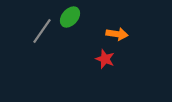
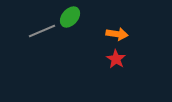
gray line: rotated 32 degrees clockwise
red star: moved 11 px right; rotated 12 degrees clockwise
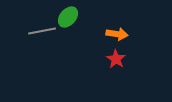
green ellipse: moved 2 px left
gray line: rotated 12 degrees clockwise
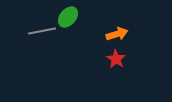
orange arrow: rotated 25 degrees counterclockwise
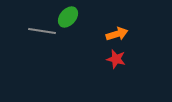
gray line: rotated 20 degrees clockwise
red star: rotated 18 degrees counterclockwise
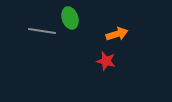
green ellipse: moved 2 px right, 1 px down; rotated 60 degrees counterclockwise
red star: moved 10 px left, 2 px down
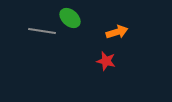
green ellipse: rotated 30 degrees counterclockwise
orange arrow: moved 2 px up
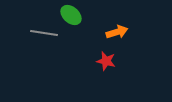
green ellipse: moved 1 px right, 3 px up
gray line: moved 2 px right, 2 px down
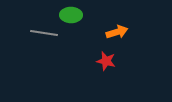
green ellipse: rotated 40 degrees counterclockwise
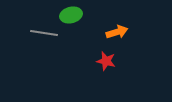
green ellipse: rotated 15 degrees counterclockwise
